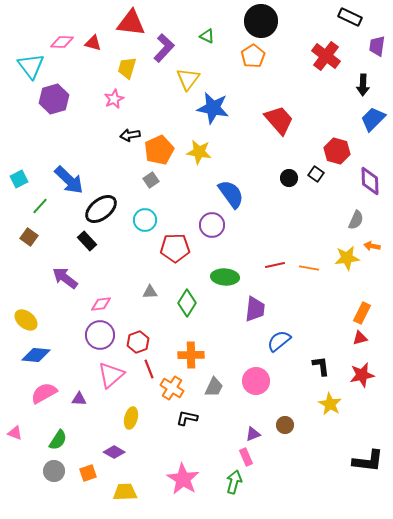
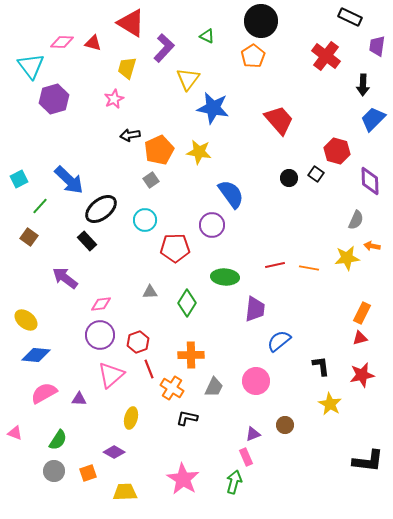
red triangle at (131, 23): rotated 24 degrees clockwise
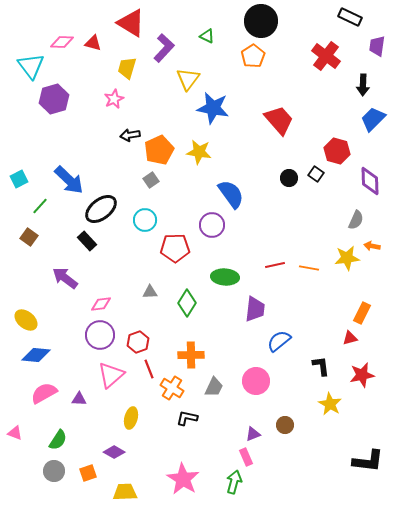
red triangle at (360, 338): moved 10 px left
